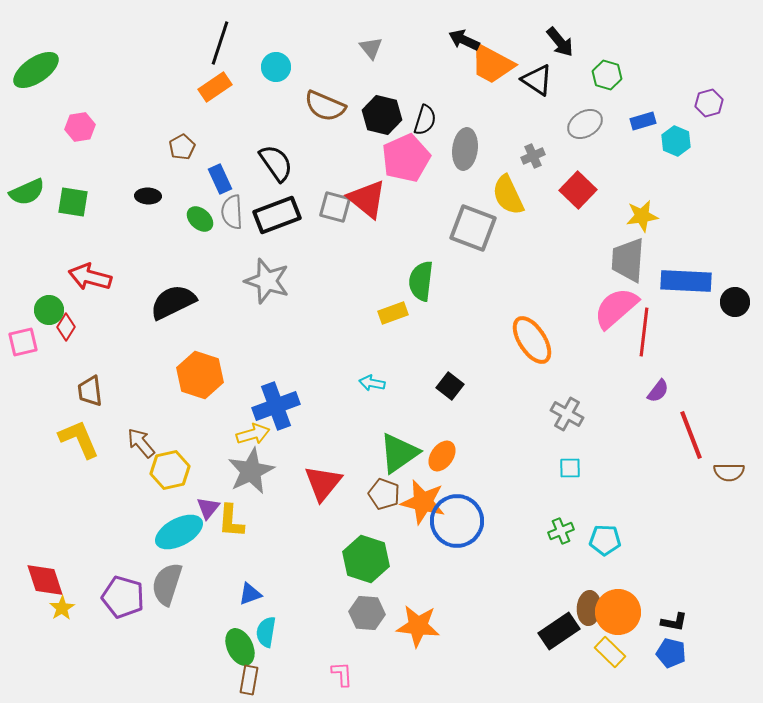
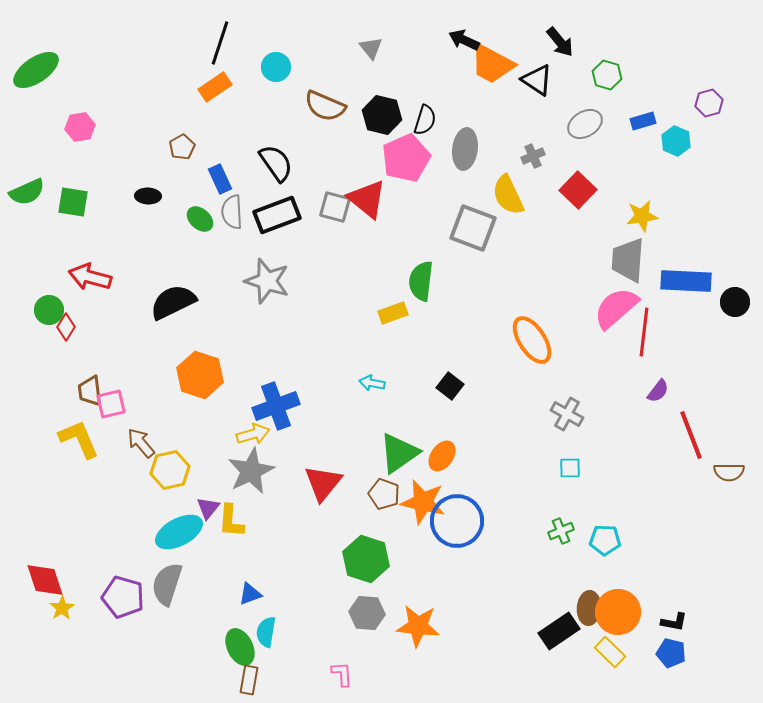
pink square at (23, 342): moved 88 px right, 62 px down
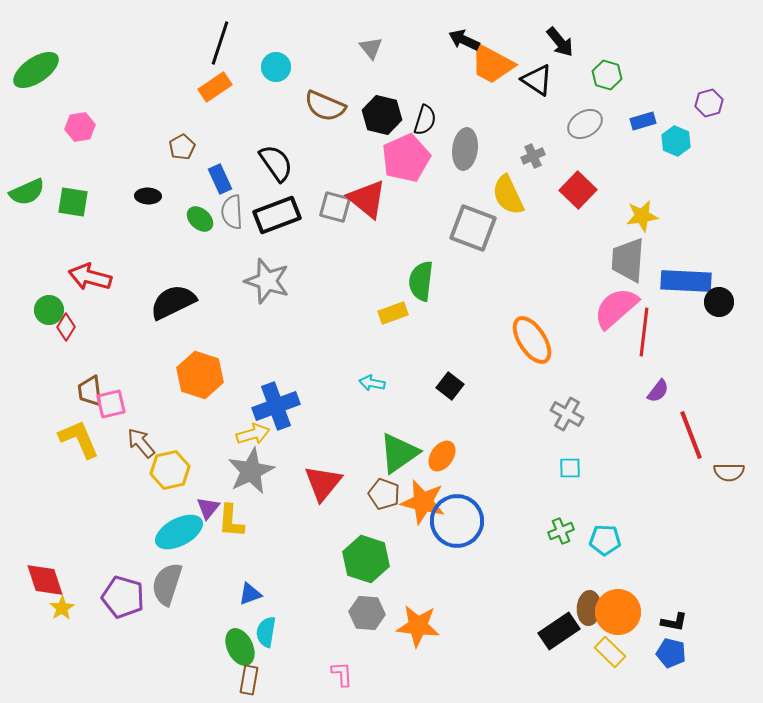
black circle at (735, 302): moved 16 px left
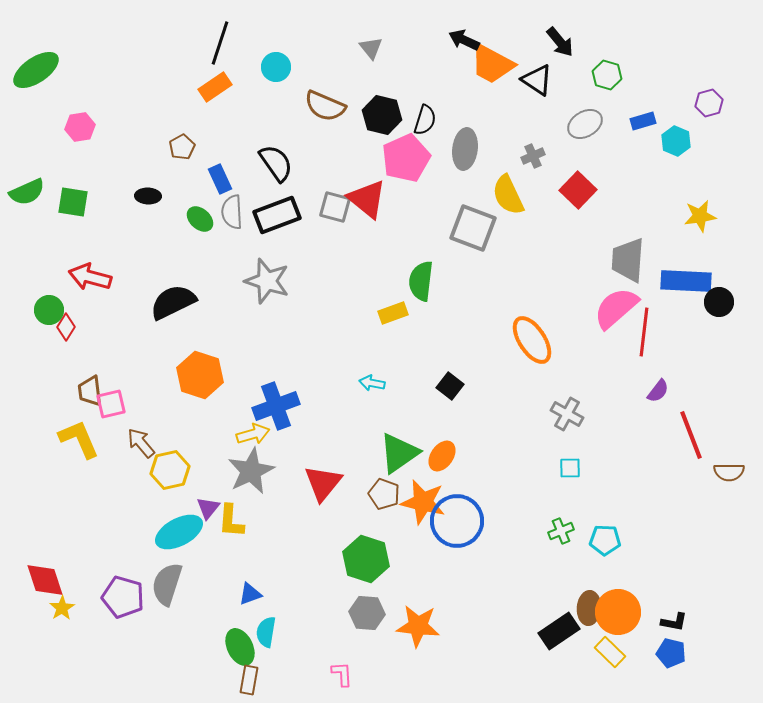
yellow star at (642, 216): moved 58 px right
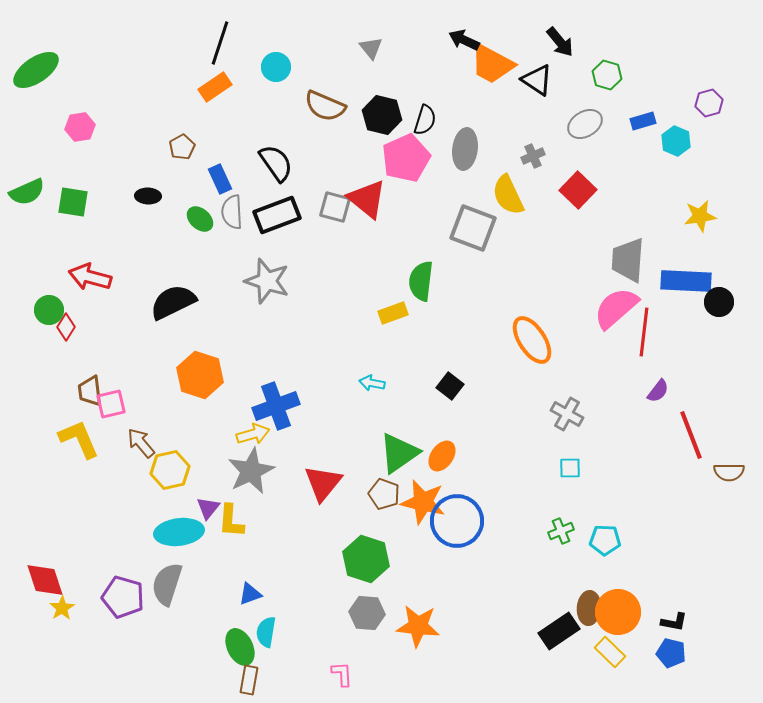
cyan ellipse at (179, 532): rotated 21 degrees clockwise
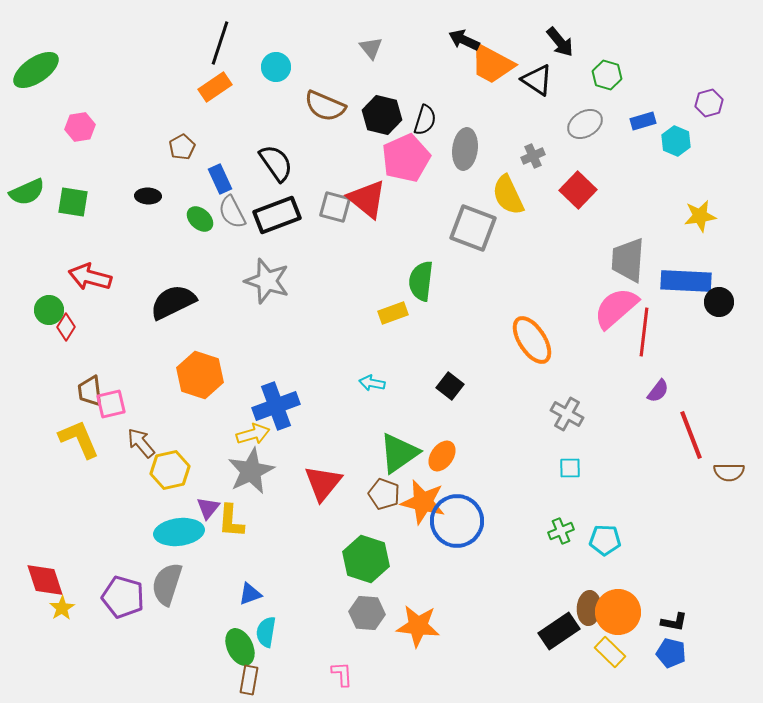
gray semicircle at (232, 212): rotated 24 degrees counterclockwise
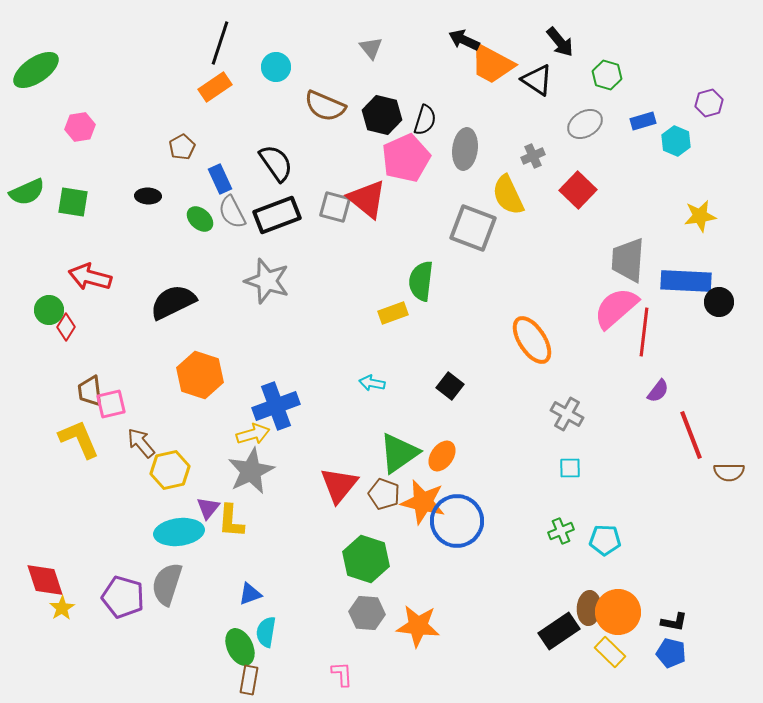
red triangle at (323, 483): moved 16 px right, 2 px down
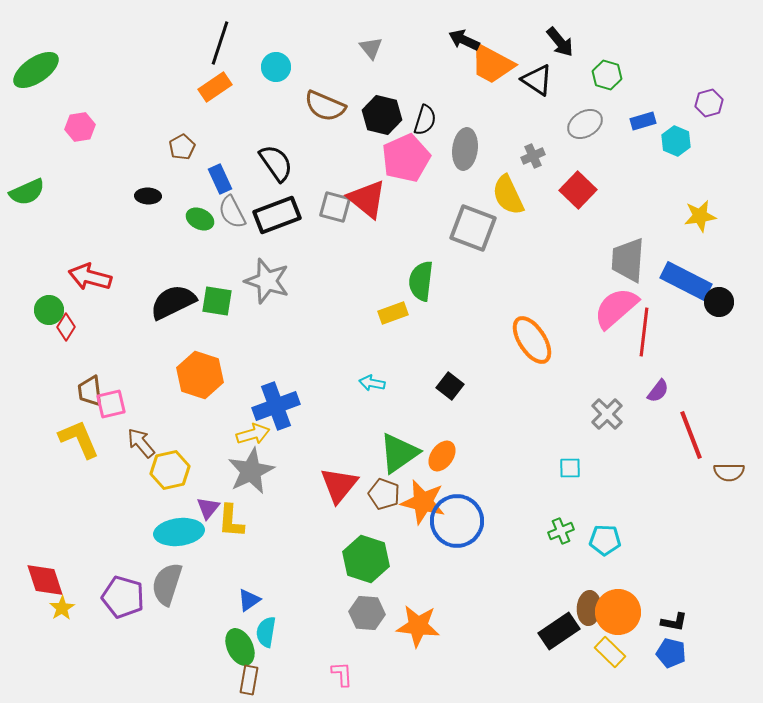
green square at (73, 202): moved 144 px right, 99 px down
green ellipse at (200, 219): rotated 16 degrees counterclockwise
blue rectangle at (686, 281): rotated 24 degrees clockwise
gray cross at (567, 414): moved 40 px right; rotated 16 degrees clockwise
blue triangle at (250, 594): moved 1 px left, 6 px down; rotated 15 degrees counterclockwise
